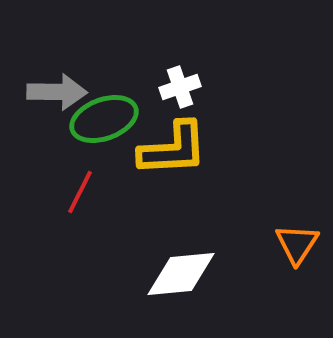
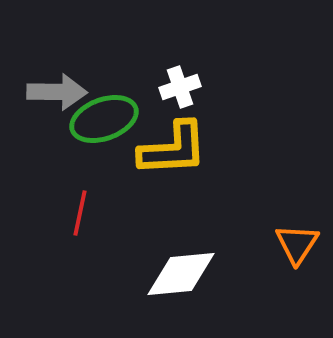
red line: moved 21 px down; rotated 15 degrees counterclockwise
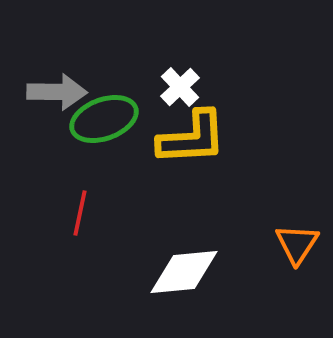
white cross: rotated 24 degrees counterclockwise
yellow L-shape: moved 19 px right, 11 px up
white diamond: moved 3 px right, 2 px up
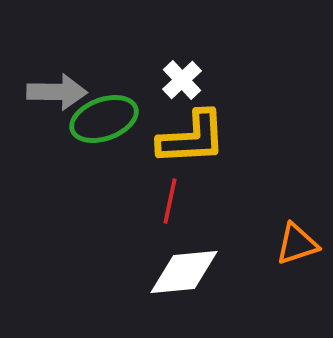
white cross: moved 2 px right, 7 px up
red line: moved 90 px right, 12 px up
orange triangle: rotated 39 degrees clockwise
